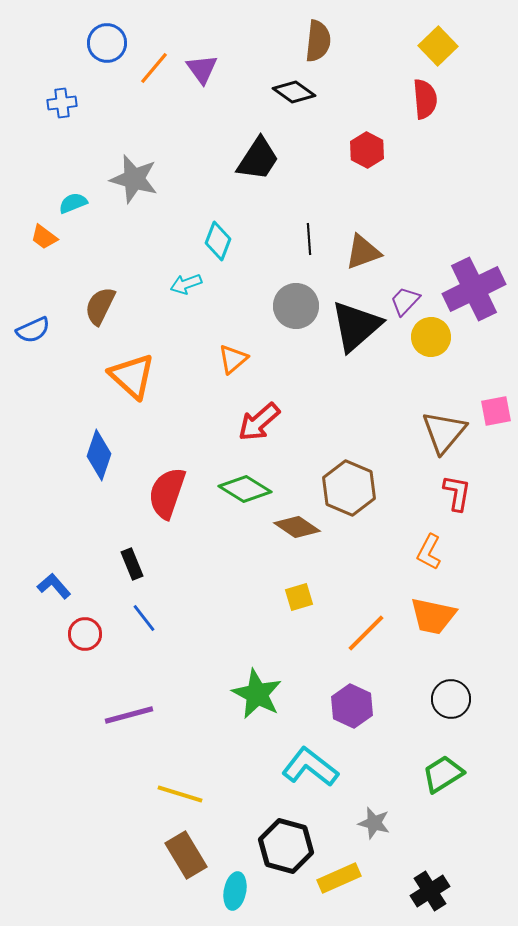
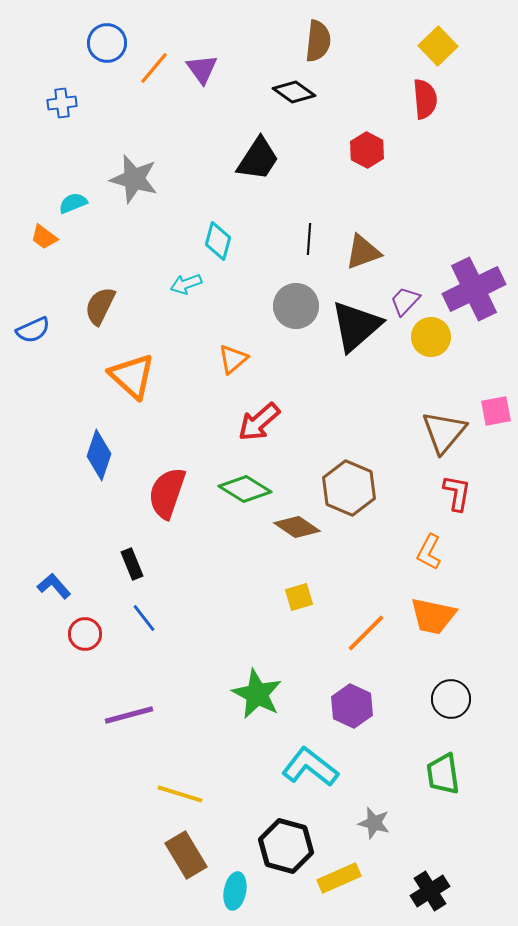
black line at (309, 239): rotated 8 degrees clockwise
cyan diamond at (218, 241): rotated 6 degrees counterclockwise
green trapezoid at (443, 774): rotated 66 degrees counterclockwise
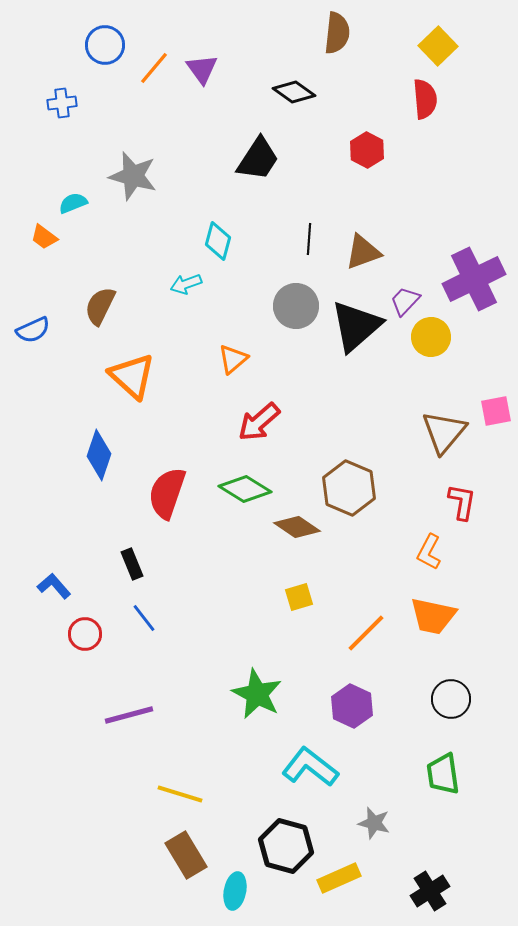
brown semicircle at (318, 41): moved 19 px right, 8 px up
blue circle at (107, 43): moved 2 px left, 2 px down
gray star at (134, 179): moved 1 px left, 3 px up
purple cross at (474, 289): moved 10 px up
red L-shape at (457, 493): moved 5 px right, 9 px down
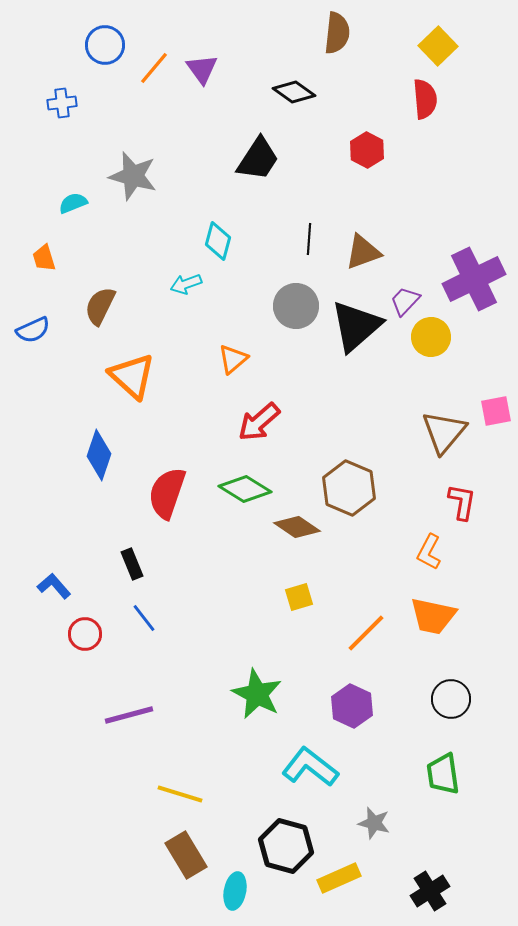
orange trapezoid at (44, 237): moved 21 px down; rotated 36 degrees clockwise
